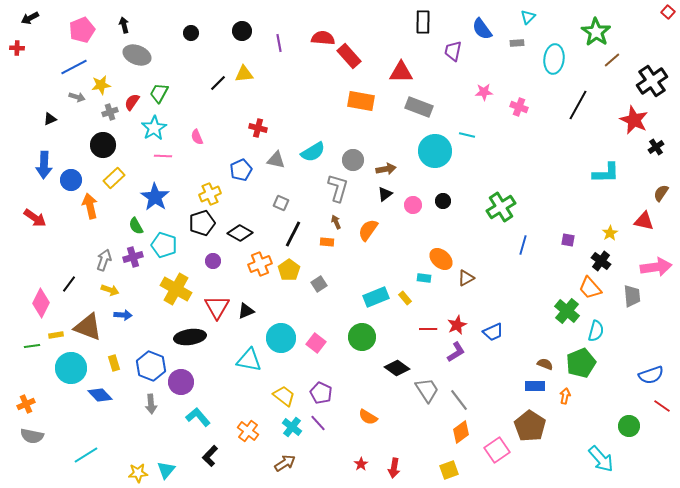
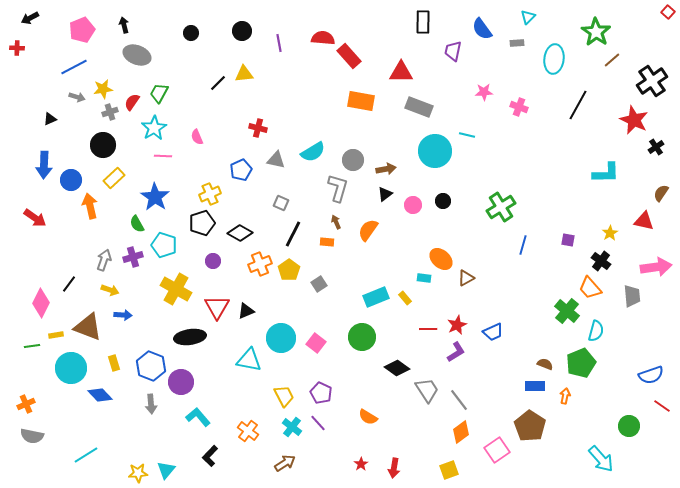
yellow star at (101, 85): moved 2 px right, 4 px down
green semicircle at (136, 226): moved 1 px right, 2 px up
yellow trapezoid at (284, 396): rotated 25 degrees clockwise
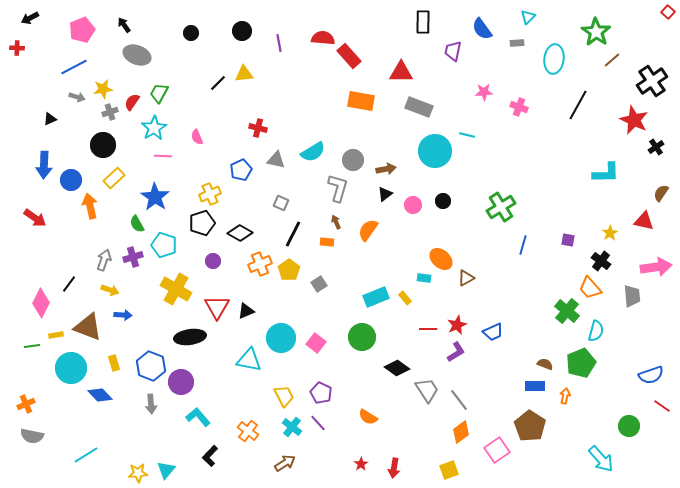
black arrow at (124, 25): rotated 21 degrees counterclockwise
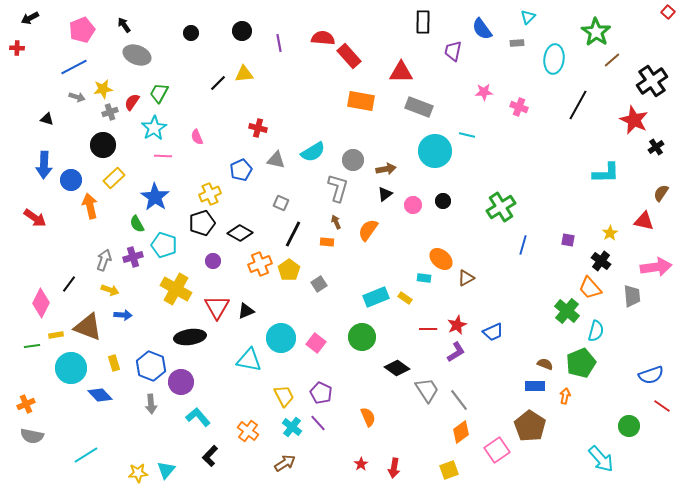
black triangle at (50, 119): moved 3 px left; rotated 40 degrees clockwise
yellow rectangle at (405, 298): rotated 16 degrees counterclockwise
orange semicircle at (368, 417): rotated 144 degrees counterclockwise
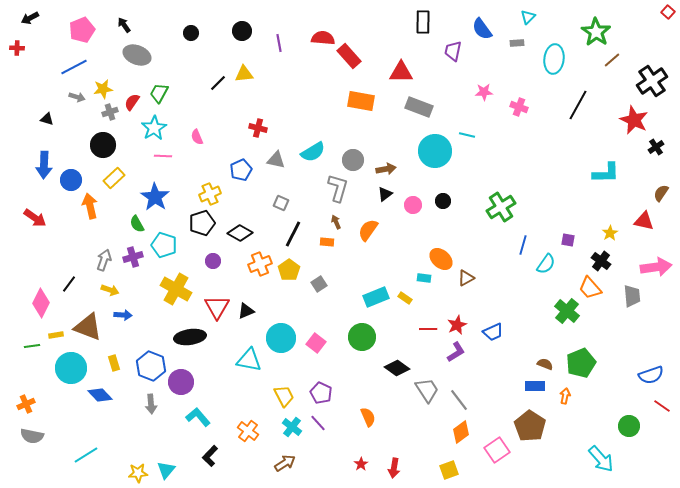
cyan semicircle at (596, 331): moved 50 px left, 67 px up; rotated 20 degrees clockwise
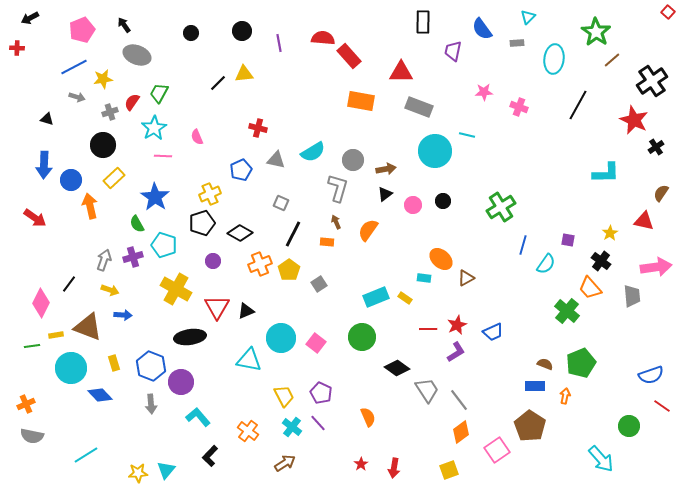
yellow star at (103, 89): moved 10 px up
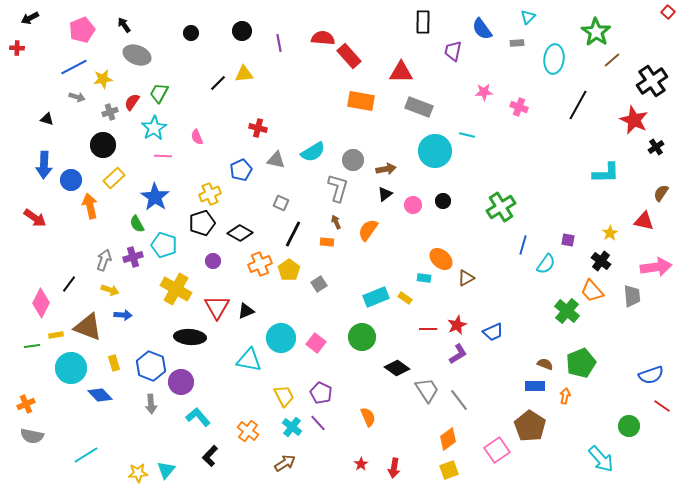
orange trapezoid at (590, 288): moved 2 px right, 3 px down
black ellipse at (190, 337): rotated 12 degrees clockwise
purple L-shape at (456, 352): moved 2 px right, 2 px down
orange diamond at (461, 432): moved 13 px left, 7 px down
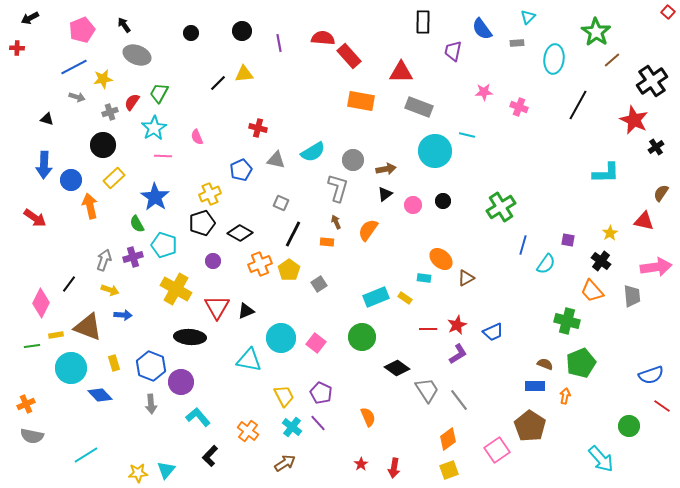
green cross at (567, 311): moved 10 px down; rotated 25 degrees counterclockwise
